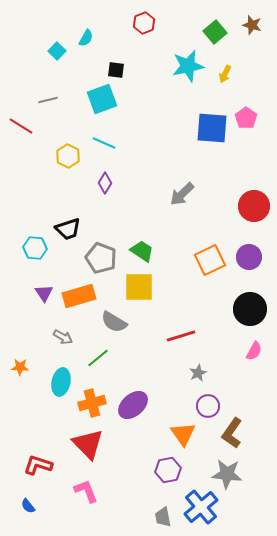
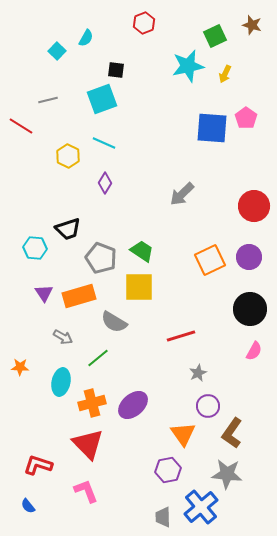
green square at (215, 32): moved 4 px down; rotated 15 degrees clockwise
gray trapezoid at (163, 517): rotated 10 degrees clockwise
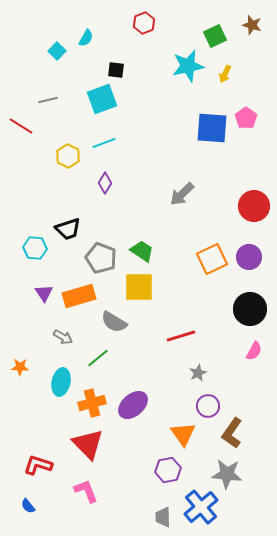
cyan line at (104, 143): rotated 45 degrees counterclockwise
orange square at (210, 260): moved 2 px right, 1 px up
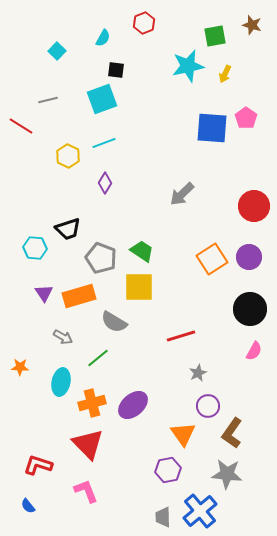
green square at (215, 36): rotated 15 degrees clockwise
cyan semicircle at (86, 38): moved 17 px right
orange square at (212, 259): rotated 8 degrees counterclockwise
blue cross at (201, 507): moved 1 px left, 4 px down
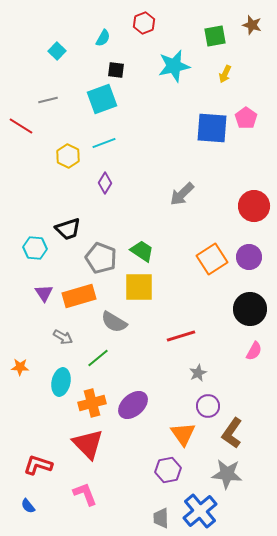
cyan star at (188, 66): moved 14 px left
pink L-shape at (86, 491): moved 1 px left, 3 px down
gray trapezoid at (163, 517): moved 2 px left, 1 px down
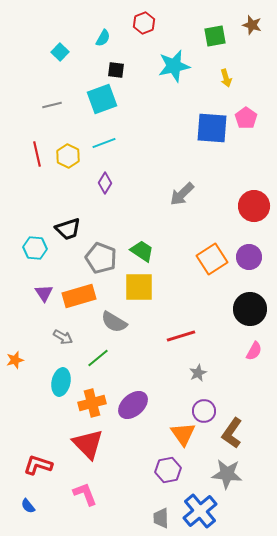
cyan square at (57, 51): moved 3 px right, 1 px down
yellow arrow at (225, 74): moved 1 px right, 4 px down; rotated 42 degrees counterclockwise
gray line at (48, 100): moved 4 px right, 5 px down
red line at (21, 126): moved 16 px right, 28 px down; rotated 45 degrees clockwise
orange star at (20, 367): moved 5 px left, 7 px up; rotated 18 degrees counterclockwise
purple circle at (208, 406): moved 4 px left, 5 px down
